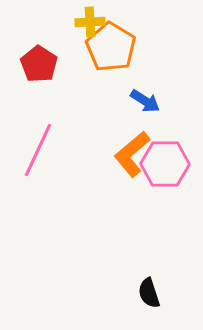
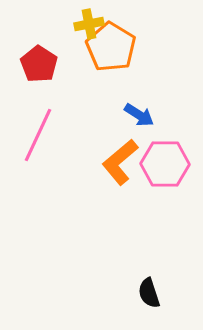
yellow cross: moved 1 px left, 2 px down; rotated 8 degrees counterclockwise
blue arrow: moved 6 px left, 14 px down
pink line: moved 15 px up
orange L-shape: moved 12 px left, 8 px down
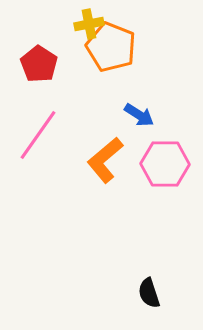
orange pentagon: rotated 9 degrees counterclockwise
pink line: rotated 10 degrees clockwise
orange L-shape: moved 15 px left, 2 px up
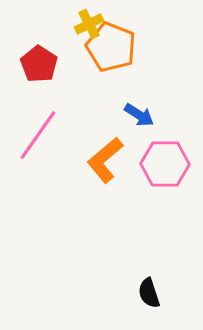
yellow cross: rotated 16 degrees counterclockwise
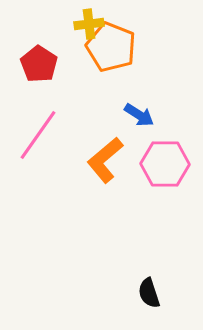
yellow cross: rotated 20 degrees clockwise
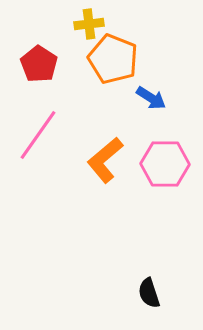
orange pentagon: moved 2 px right, 12 px down
blue arrow: moved 12 px right, 17 px up
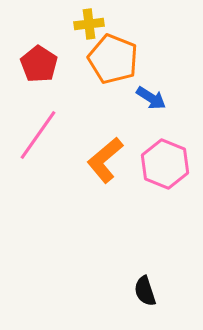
pink hexagon: rotated 21 degrees clockwise
black semicircle: moved 4 px left, 2 px up
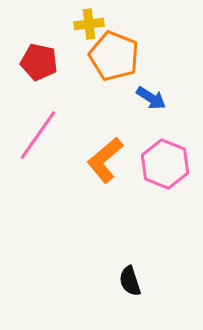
orange pentagon: moved 1 px right, 3 px up
red pentagon: moved 2 px up; rotated 21 degrees counterclockwise
black semicircle: moved 15 px left, 10 px up
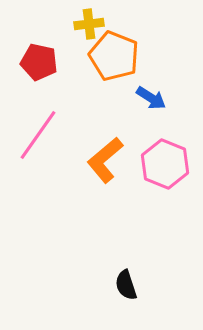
black semicircle: moved 4 px left, 4 px down
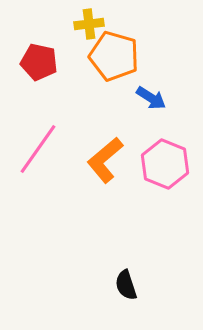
orange pentagon: rotated 6 degrees counterclockwise
pink line: moved 14 px down
